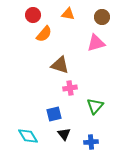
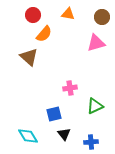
brown triangle: moved 31 px left, 8 px up; rotated 24 degrees clockwise
green triangle: rotated 24 degrees clockwise
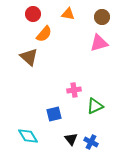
red circle: moved 1 px up
pink triangle: moved 3 px right
pink cross: moved 4 px right, 2 px down
black triangle: moved 7 px right, 5 px down
blue cross: rotated 32 degrees clockwise
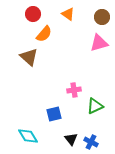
orange triangle: rotated 24 degrees clockwise
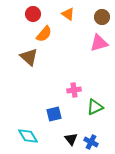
green triangle: moved 1 px down
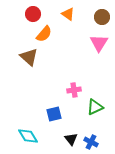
pink triangle: rotated 42 degrees counterclockwise
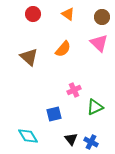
orange semicircle: moved 19 px right, 15 px down
pink triangle: rotated 18 degrees counterclockwise
pink cross: rotated 16 degrees counterclockwise
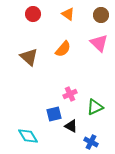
brown circle: moved 1 px left, 2 px up
pink cross: moved 4 px left, 4 px down
black triangle: moved 13 px up; rotated 24 degrees counterclockwise
